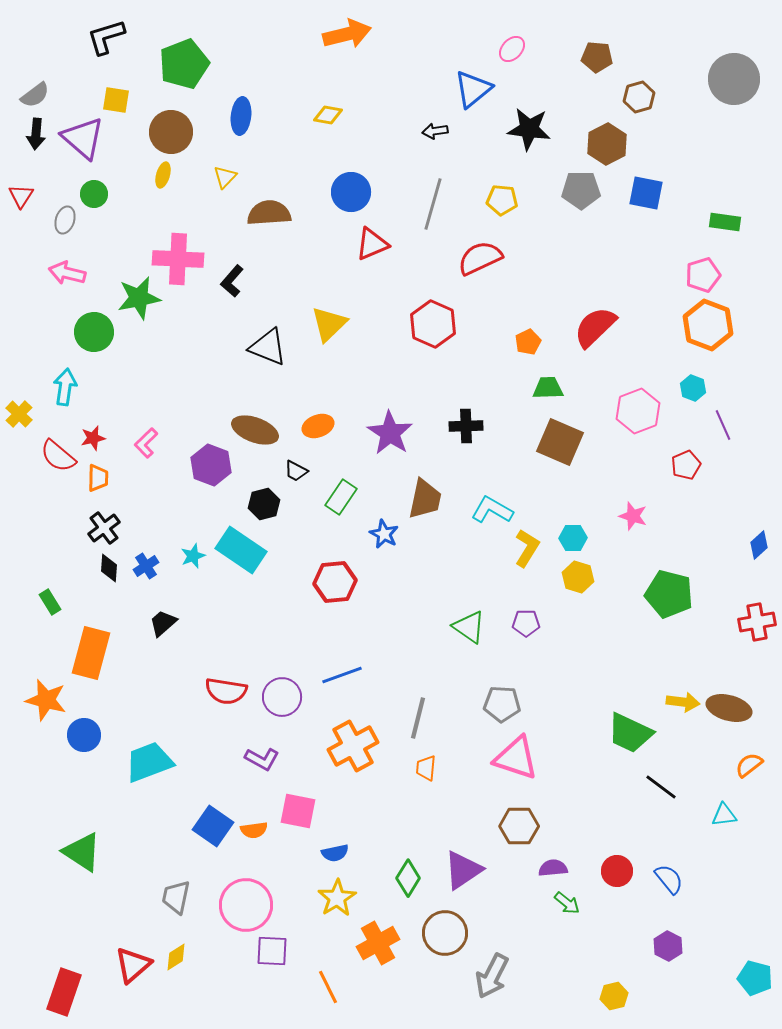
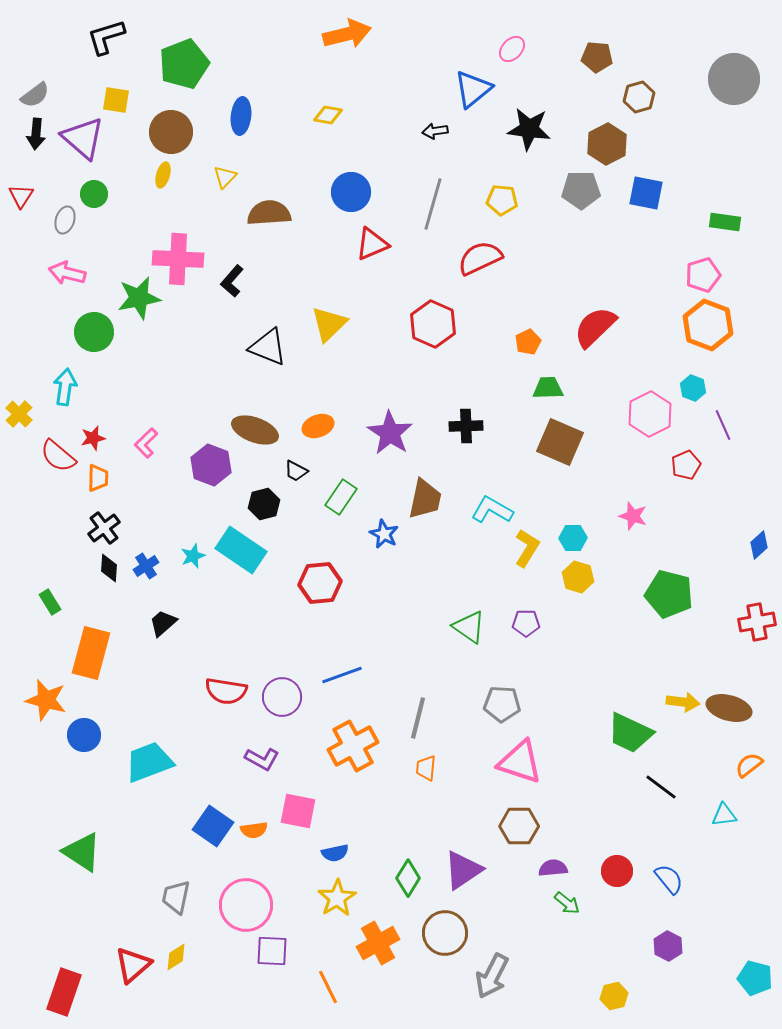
pink hexagon at (638, 411): moved 12 px right, 3 px down; rotated 6 degrees counterclockwise
red hexagon at (335, 582): moved 15 px left, 1 px down
pink triangle at (516, 758): moved 4 px right, 4 px down
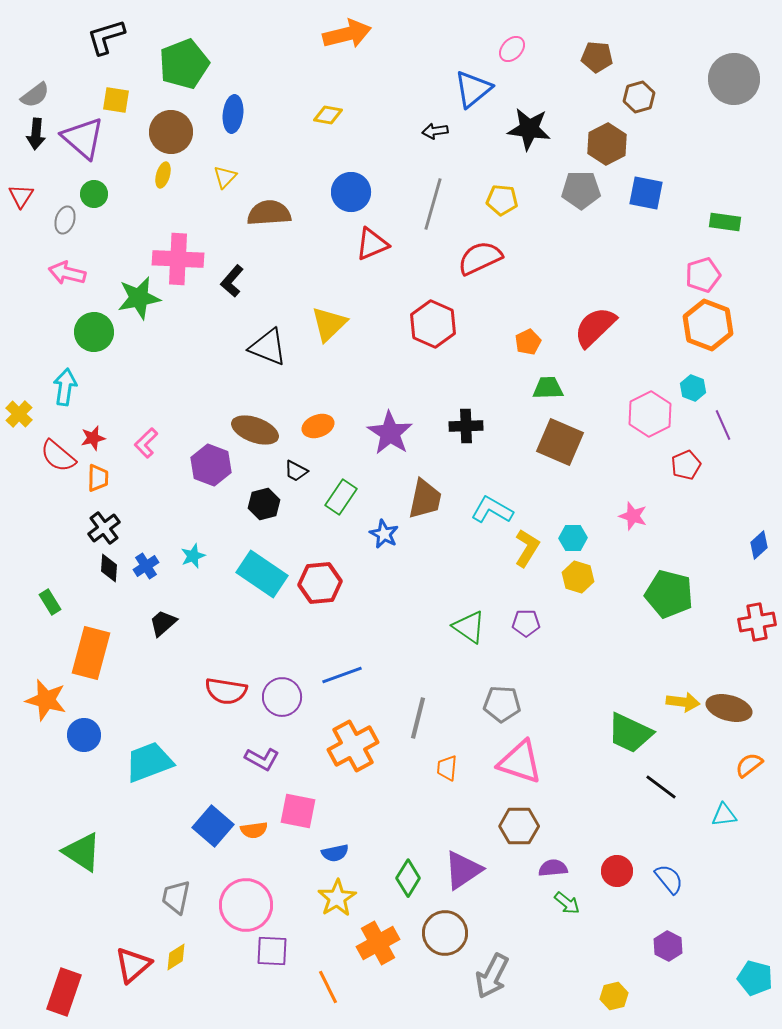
blue ellipse at (241, 116): moved 8 px left, 2 px up
cyan rectangle at (241, 550): moved 21 px right, 24 px down
orange trapezoid at (426, 768): moved 21 px right
blue square at (213, 826): rotated 6 degrees clockwise
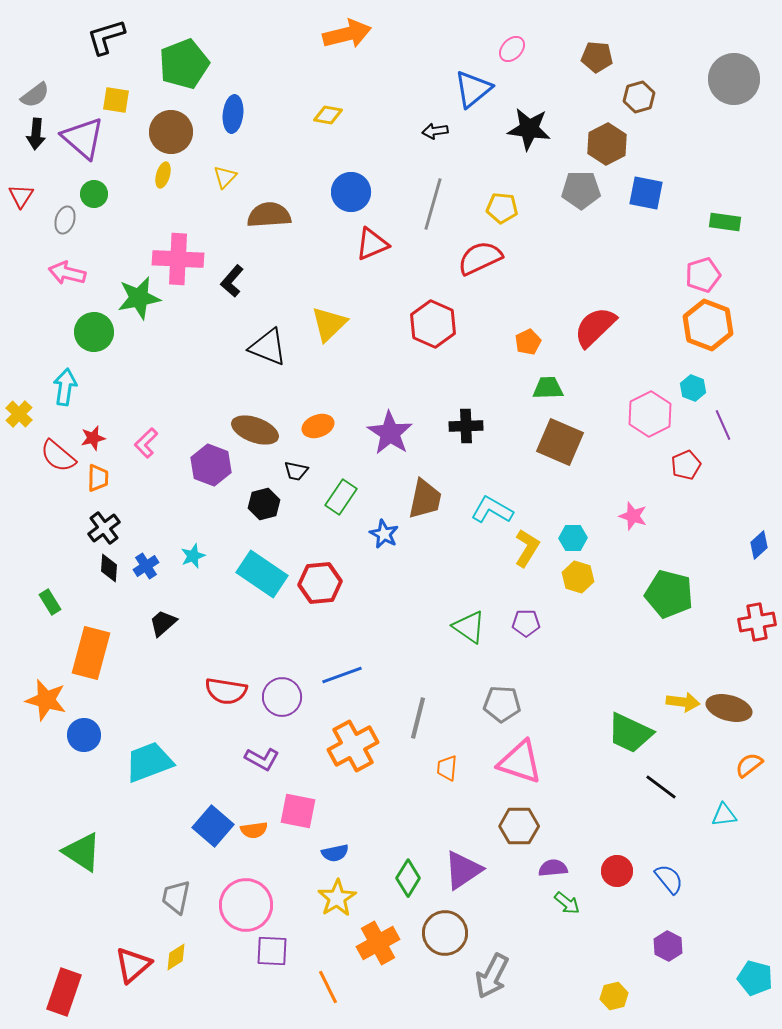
yellow pentagon at (502, 200): moved 8 px down
brown semicircle at (269, 213): moved 2 px down
black trapezoid at (296, 471): rotated 15 degrees counterclockwise
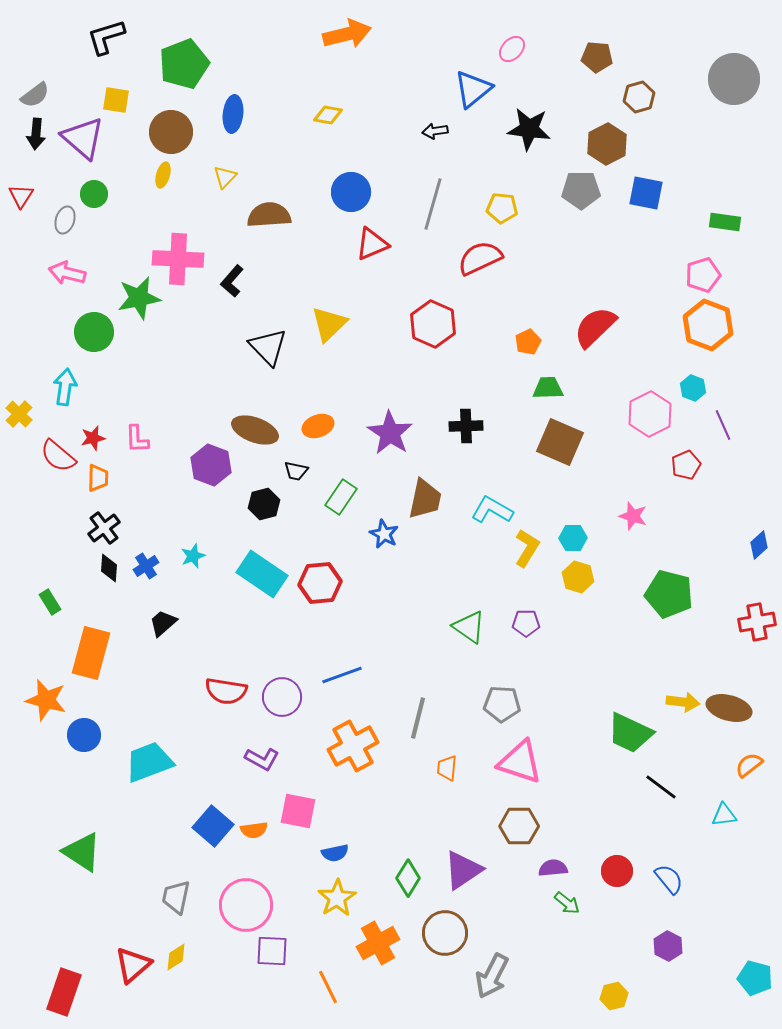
black triangle at (268, 347): rotated 24 degrees clockwise
pink L-shape at (146, 443): moved 9 px left, 4 px up; rotated 48 degrees counterclockwise
